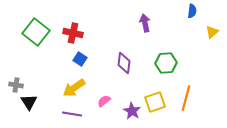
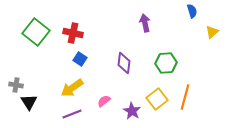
blue semicircle: rotated 24 degrees counterclockwise
yellow arrow: moved 2 px left
orange line: moved 1 px left, 1 px up
yellow square: moved 2 px right, 3 px up; rotated 20 degrees counterclockwise
purple line: rotated 30 degrees counterclockwise
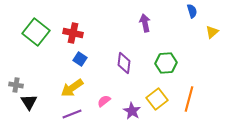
orange line: moved 4 px right, 2 px down
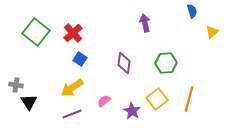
red cross: rotated 36 degrees clockwise
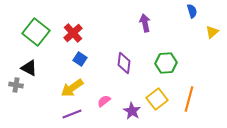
black triangle: moved 34 px up; rotated 30 degrees counterclockwise
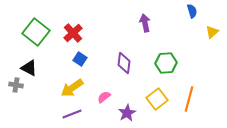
pink semicircle: moved 4 px up
purple star: moved 5 px left, 2 px down; rotated 12 degrees clockwise
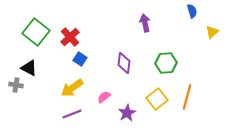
red cross: moved 3 px left, 4 px down
orange line: moved 2 px left, 2 px up
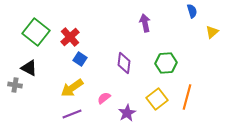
gray cross: moved 1 px left
pink semicircle: moved 1 px down
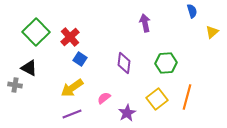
green square: rotated 8 degrees clockwise
